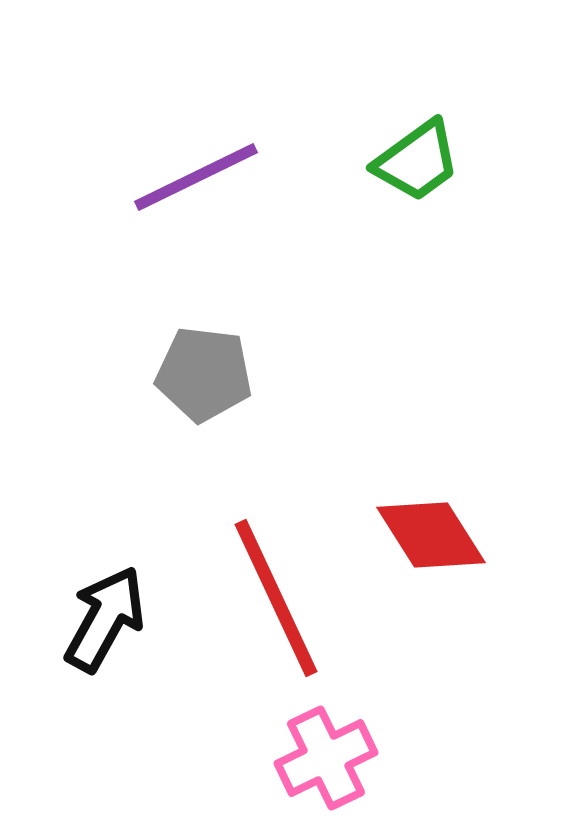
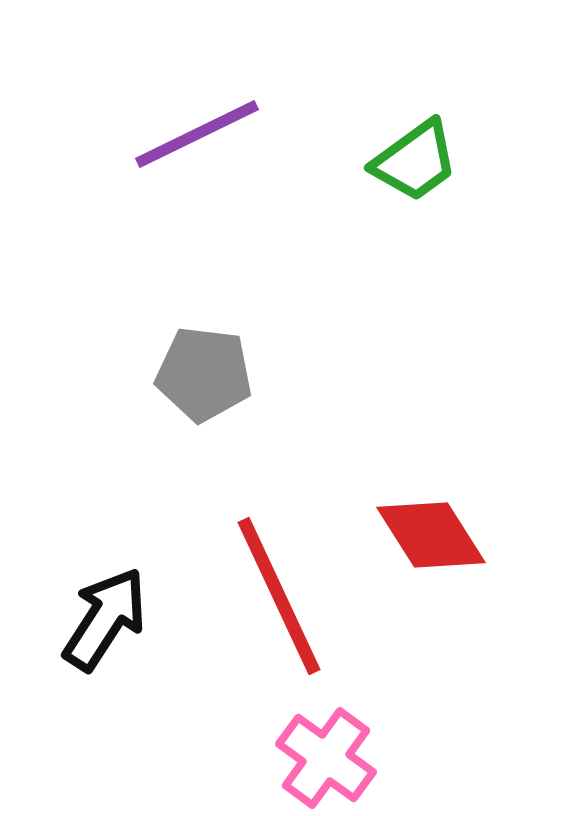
green trapezoid: moved 2 px left
purple line: moved 1 px right, 43 px up
red line: moved 3 px right, 2 px up
black arrow: rotated 4 degrees clockwise
pink cross: rotated 28 degrees counterclockwise
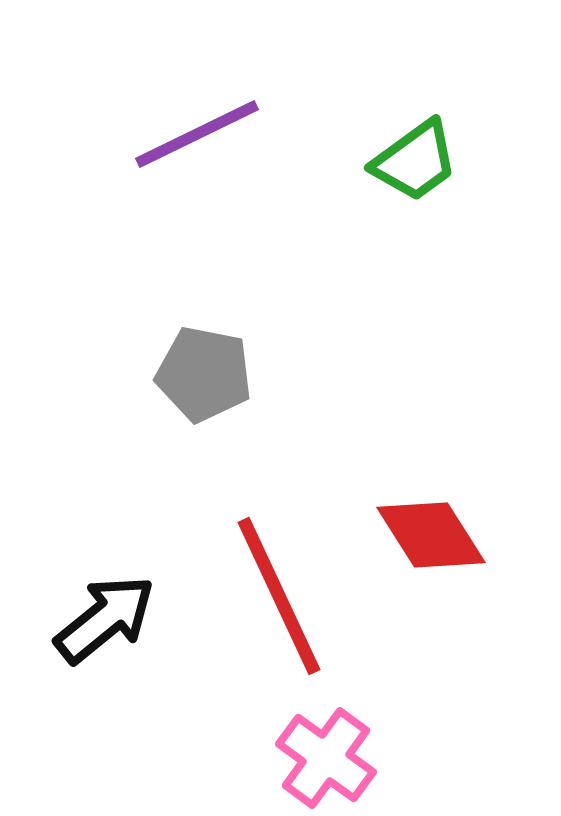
gray pentagon: rotated 4 degrees clockwise
black arrow: rotated 18 degrees clockwise
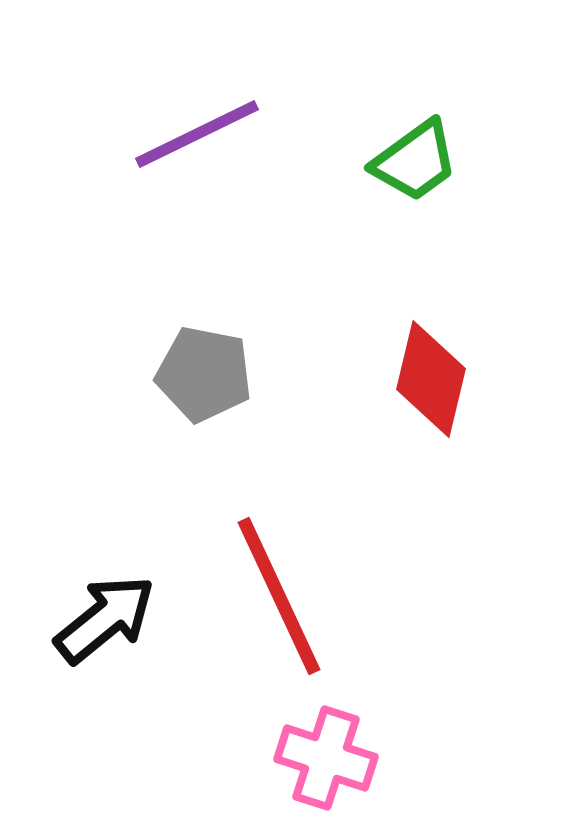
red diamond: moved 156 px up; rotated 46 degrees clockwise
pink cross: rotated 18 degrees counterclockwise
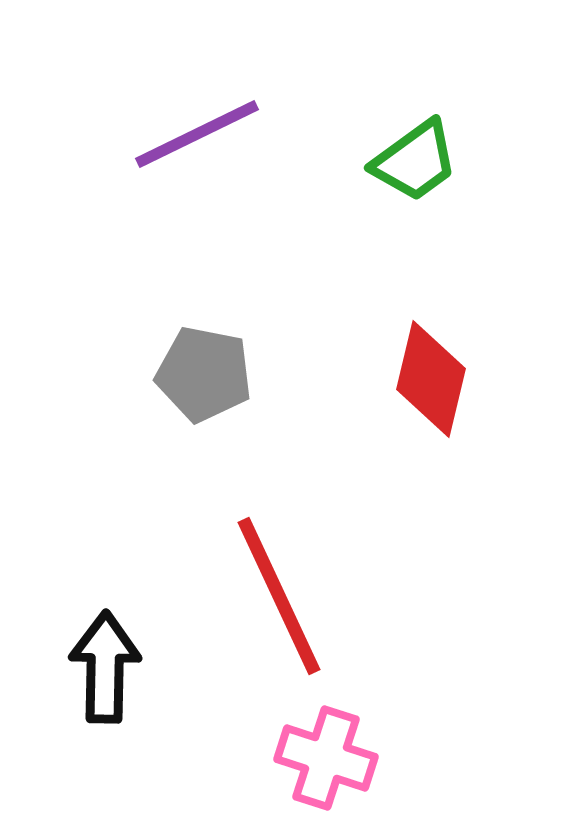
black arrow: moved 48 px down; rotated 50 degrees counterclockwise
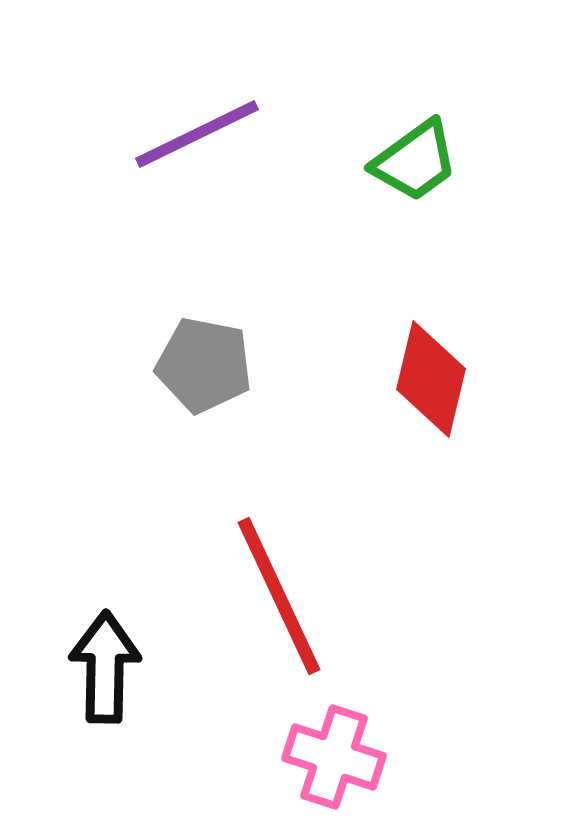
gray pentagon: moved 9 px up
pink cross: moved 8 px right, 1 px up
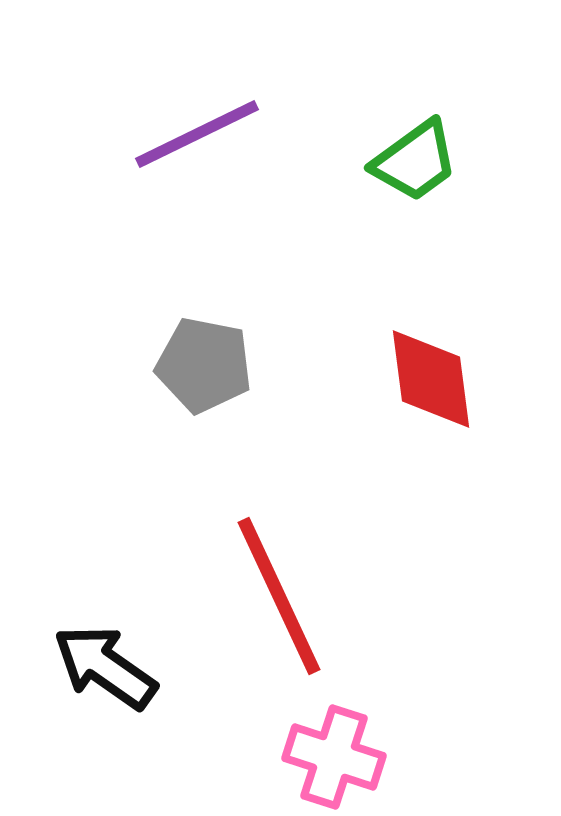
red diamond: rotated 21 degrees counterclockwise
black arrow: rotated 56 degrees counterclockwise
